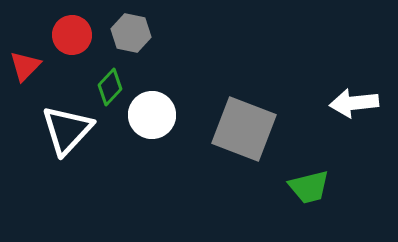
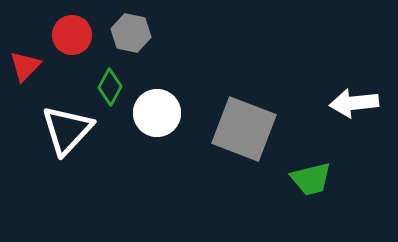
green diamond: rotated 15 degrees counterclockwise
white circle: moved 5 px right, 2 px up
green trapezoid: moved 2 px right, 8 px up
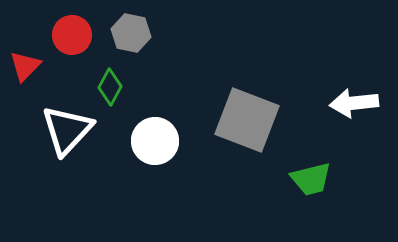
white circle: moved 2 px left, 28 px down
gray square: moved 3 px right, 9 px up
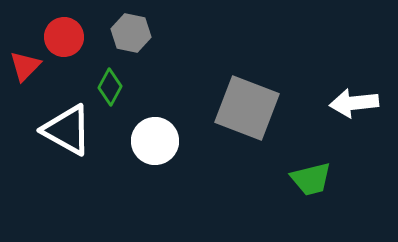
red circle: moved 8 px left, 2 px down
gray square: moved 12 px up
white triangle: rotated 44 degrees counterclockwise
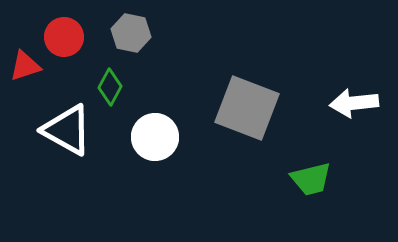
red triangle: rotated 28 degrees clockwise
white circle: moved 4 px up
